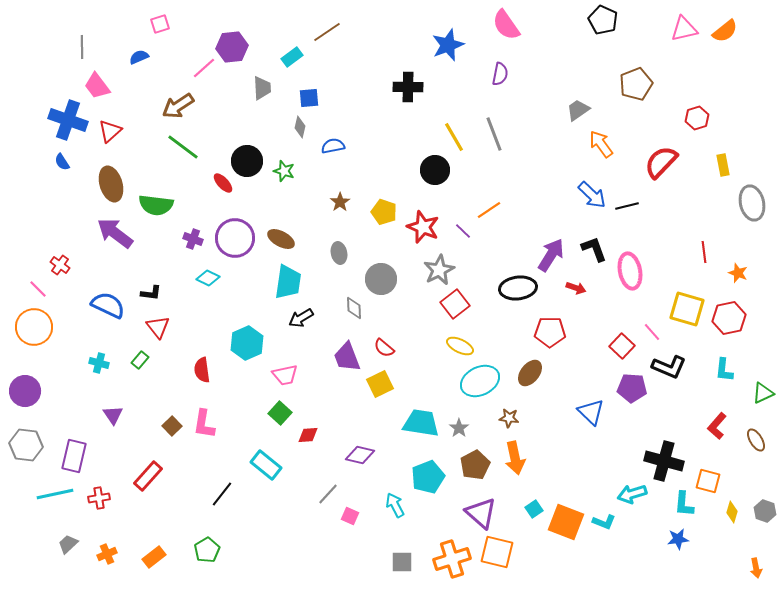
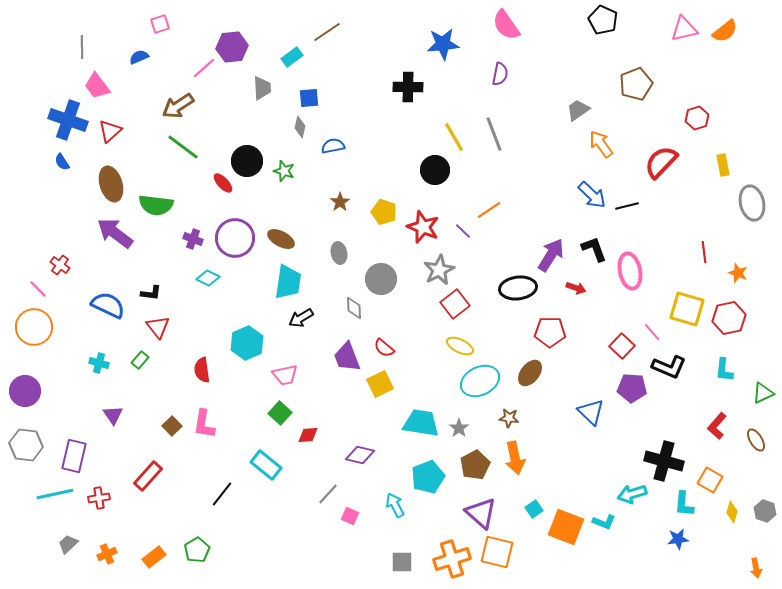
blue star at (448, 45): moved 5 px left, 1 px up; rotated 16 degrees clockwise
orange square at (708, 481): moved 2 px right, 1 px up; rotated 15 degrees clockwise
orange square at (566, 522): moved 5 px down
green pentagon at (207, 550): moved 10 px left
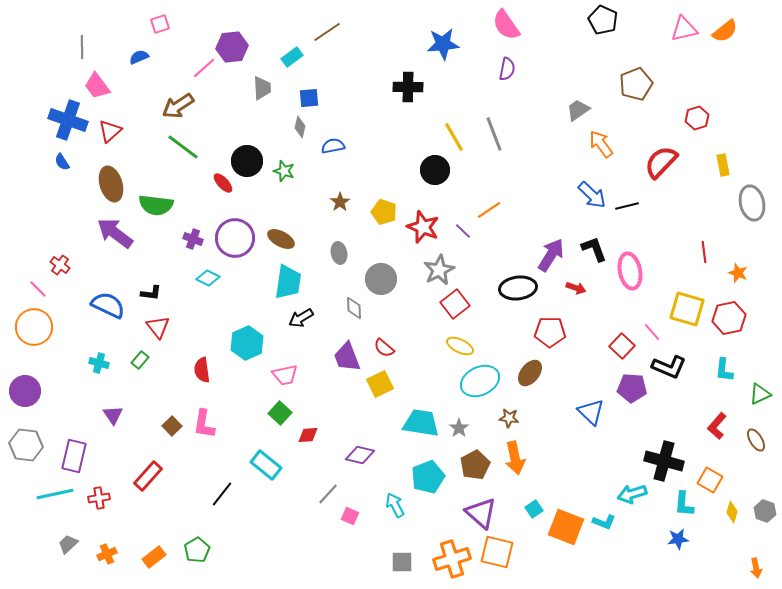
purple semicircle at (500, 74): moved 7 px right, 5 px up
green triangle at (763, 393): moved 3 px left, 1 px down
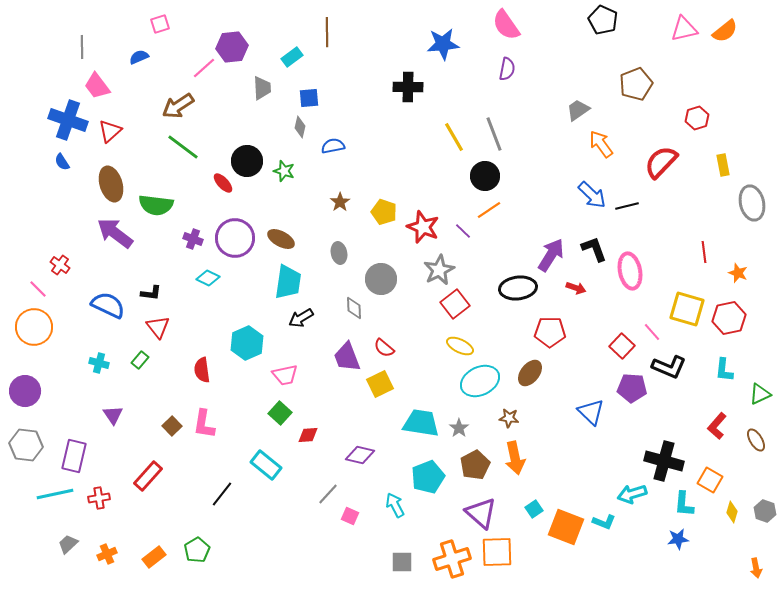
brown line at (327, 32): rotated 56 degrees counterclockwise
black circle at (435, 170): moved 50 px right, 6 px down
orange square at (497, 552): rotated 16 degrees counterclockwise
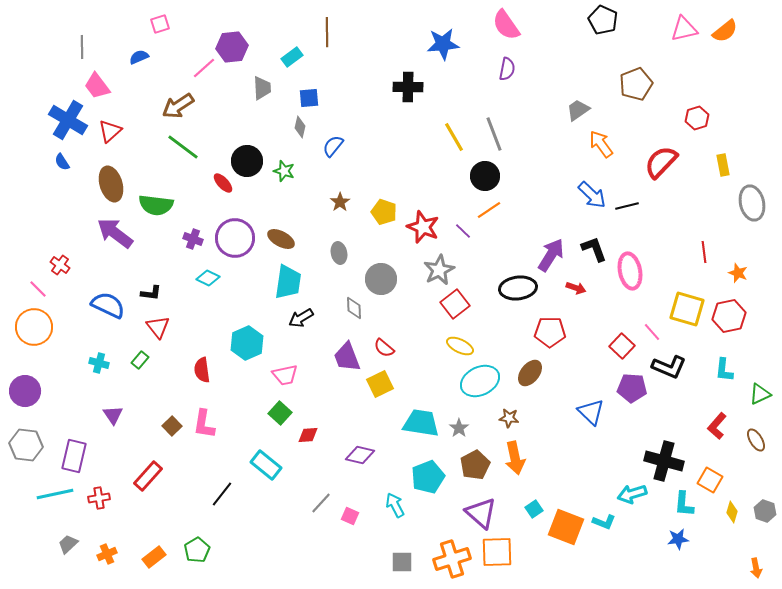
blue cross at (68, 120): rotated 12 degrees clockwise
blue semicircle at (333, 146): rotated 40 degrees counterclockwise
red hexagon at (729, 318): moved 2 px up
gray line at (328, 494): moved 7 px left, 9 px down
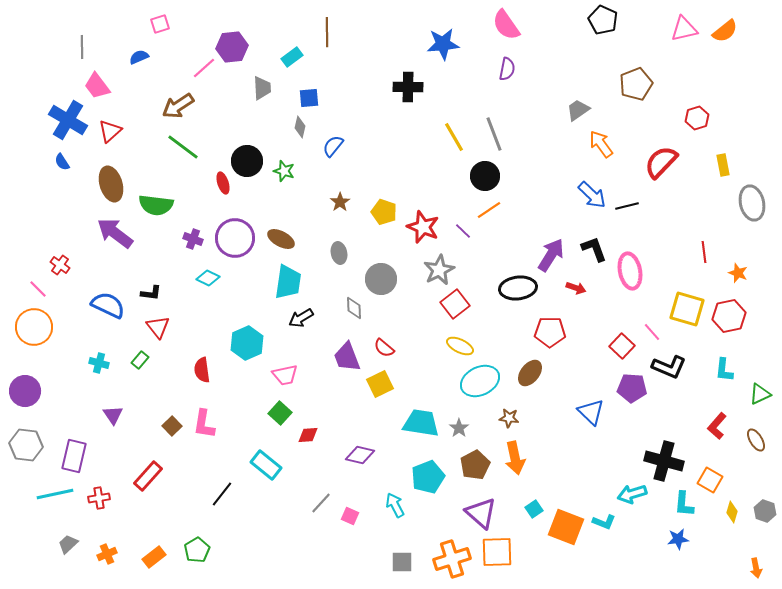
red ellipse at (223, 183): rotated 25 degrees clockwise
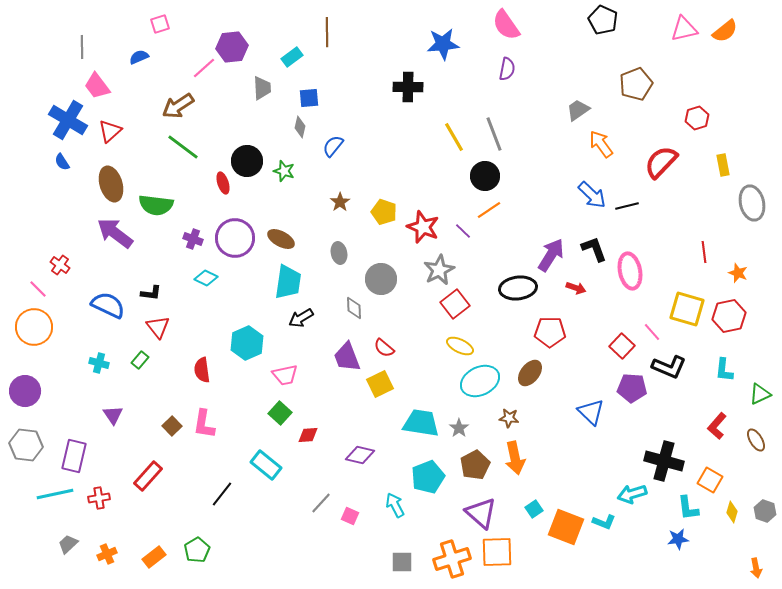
cyan diamond at (208, 278): moved 2 px left
cyan L-shape at (684, 504): moved 4 px right, 4 px down; rotated 12 degrees counterclockwise
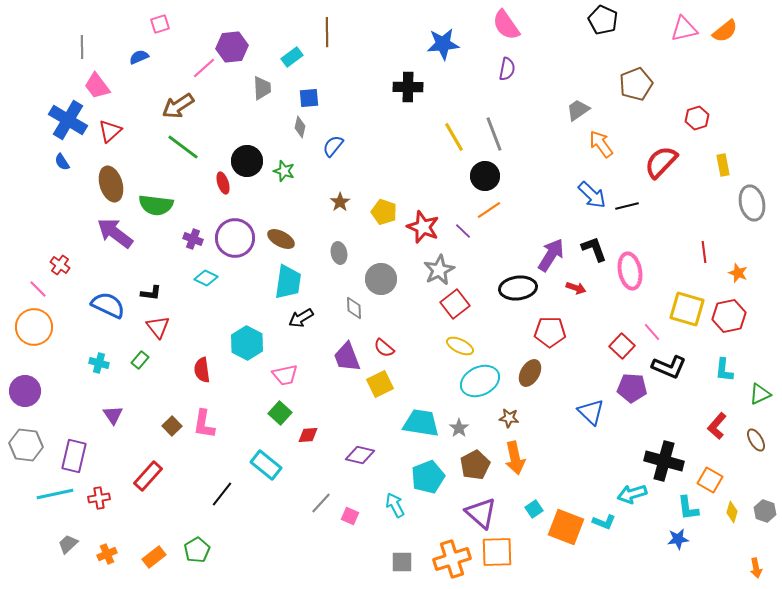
cyan hexagon at (247, 343): rotated 8 degrees counterclockwise
brown ellipse at (530, 373): rotated 8 degrees counterclockwise
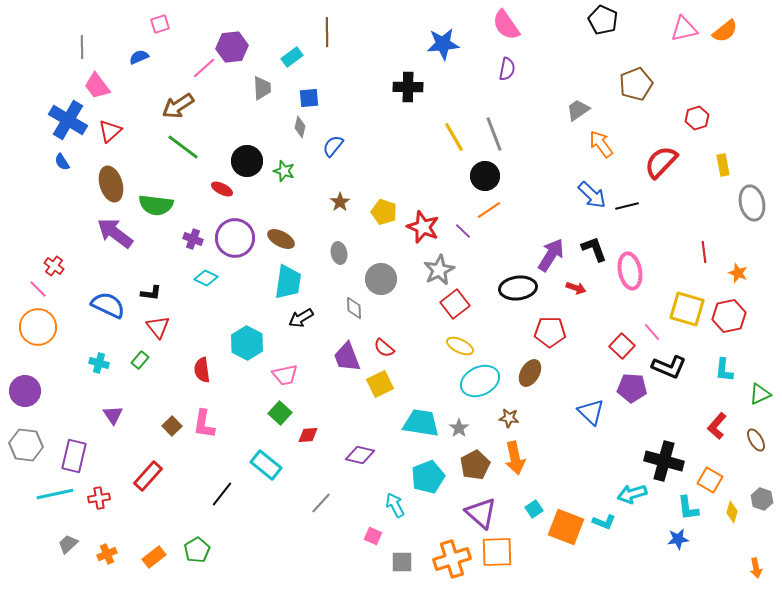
red ellipse at (223, 183): moved 1 px left, 6 px down; rotated 45 degrees counterclockwise
red cross at (60, 265): moved 6 px left, 1 px down
orange circle at (34, 327): moved 4 px right
gray hexagon at (765, 511): moved 3 px left, 12 px up
pink square at (350, 516): moved 23 px right, 20 px down
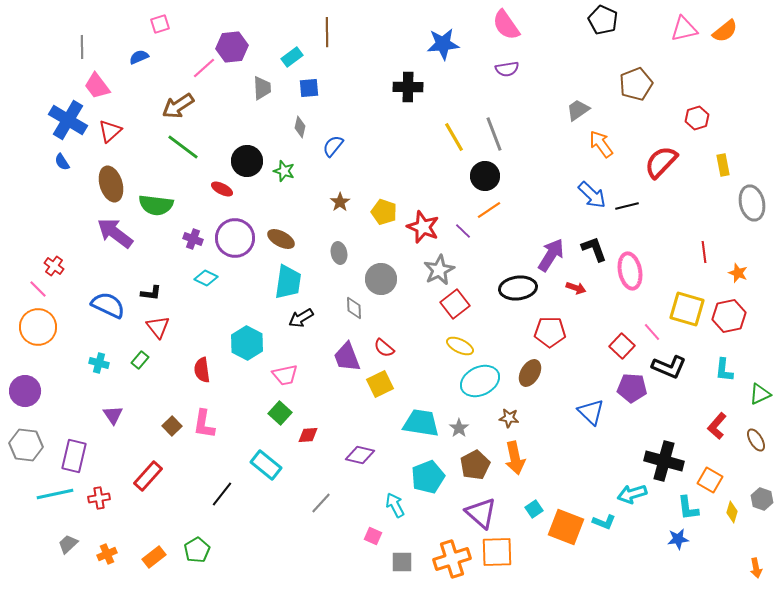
purple semicircle at (507, 69): rotated 70 degrees clockwise
blue square at (309, 98): moved 10 px up
